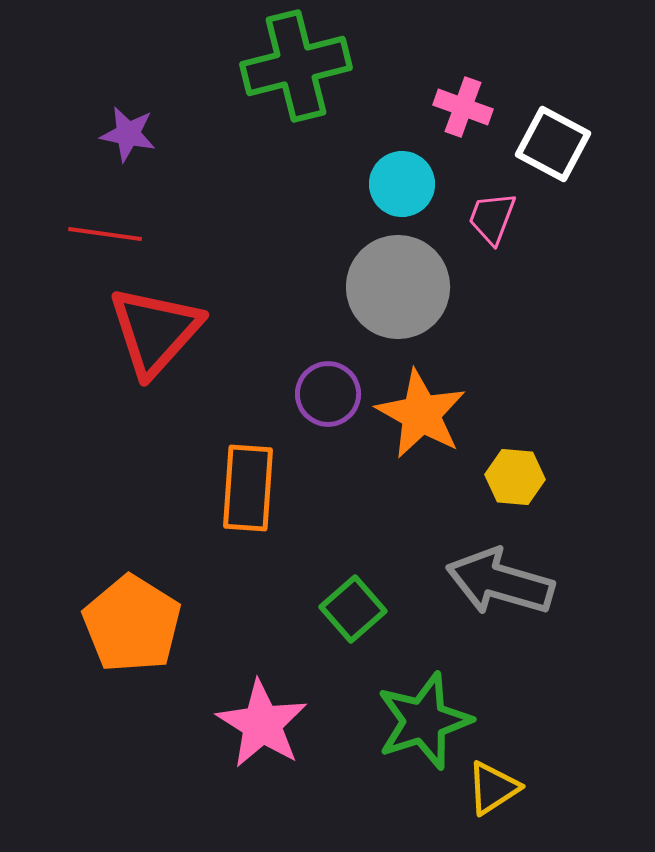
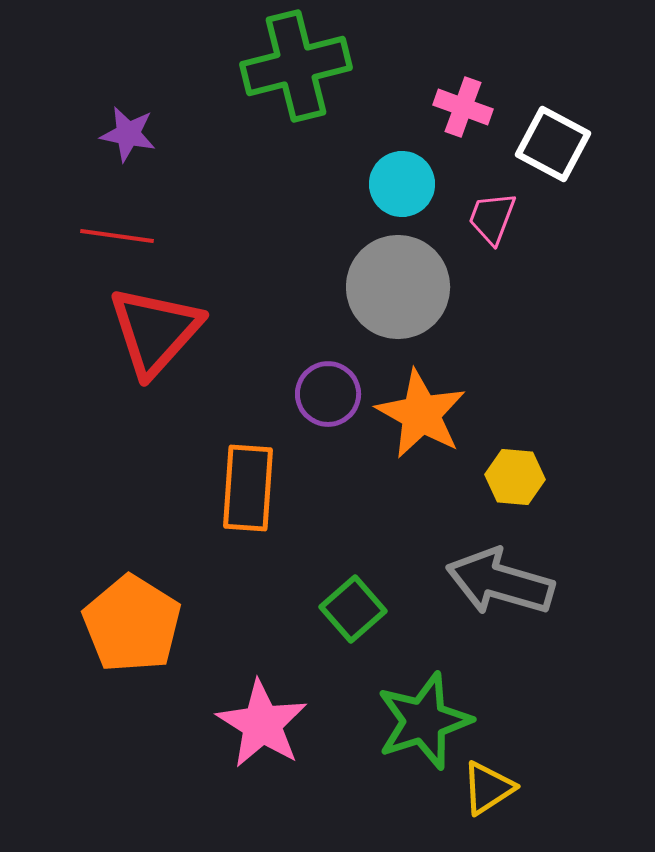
red line: moved 12 px right, 2 px down
yellow triangle: moved 5 px left
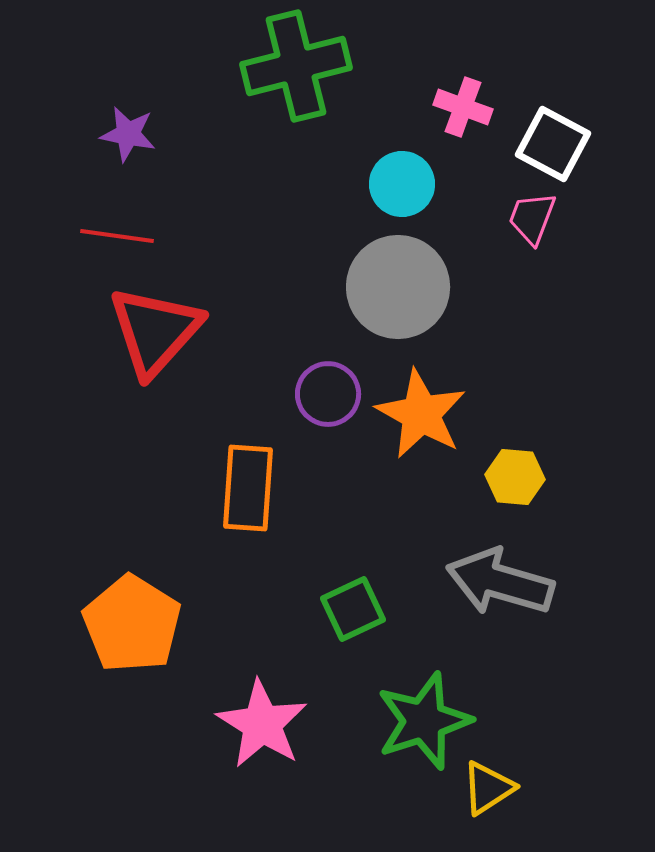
pink trapezoid: moved 40 px right
green square: rotated 16 degrees clockwise
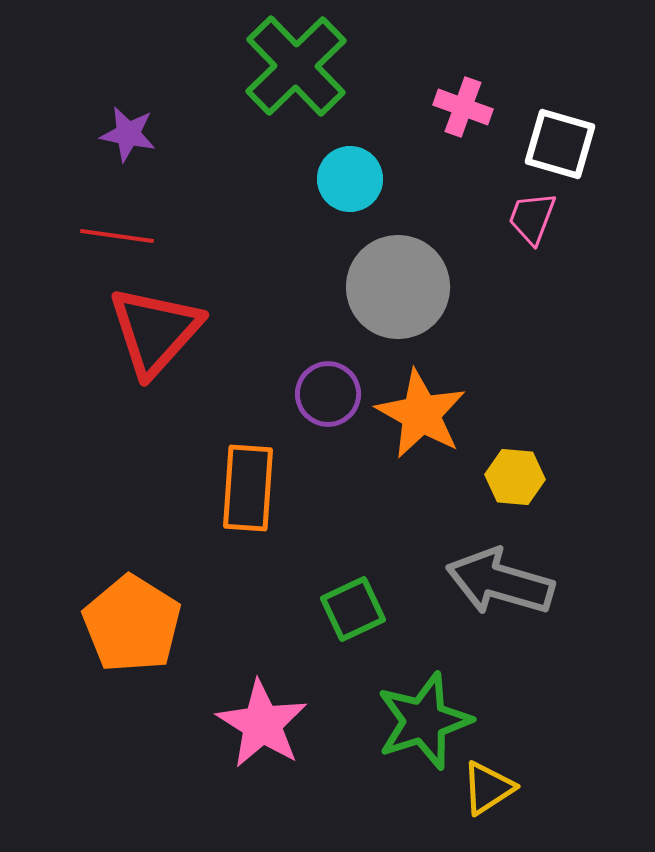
green cross: rotated 30 degrees counterclockwise
white square: moved 7 px right; rotated 12 degrees counterclockwise
cyan circle: moved 52 px left, 5 px up
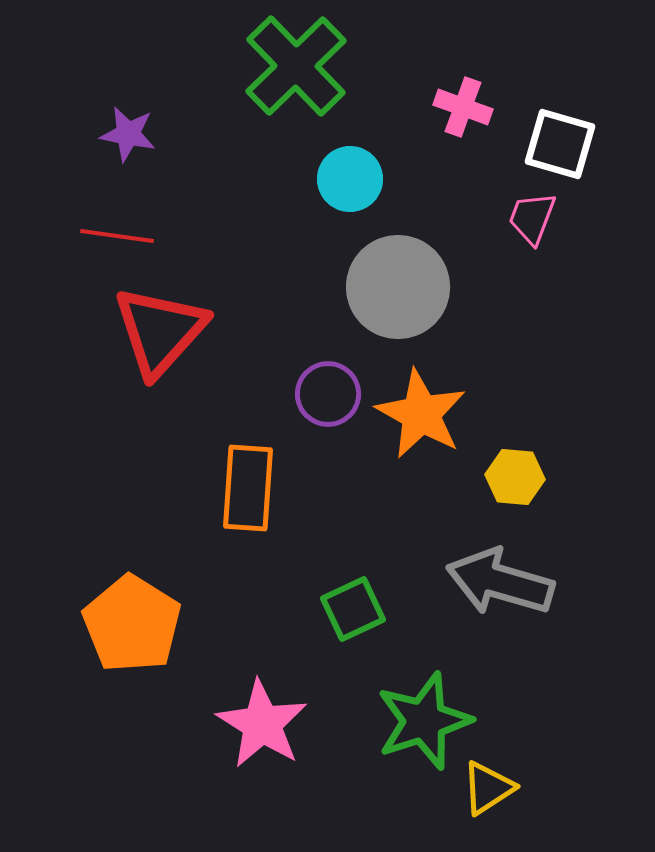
red triangle: moved 5 px right
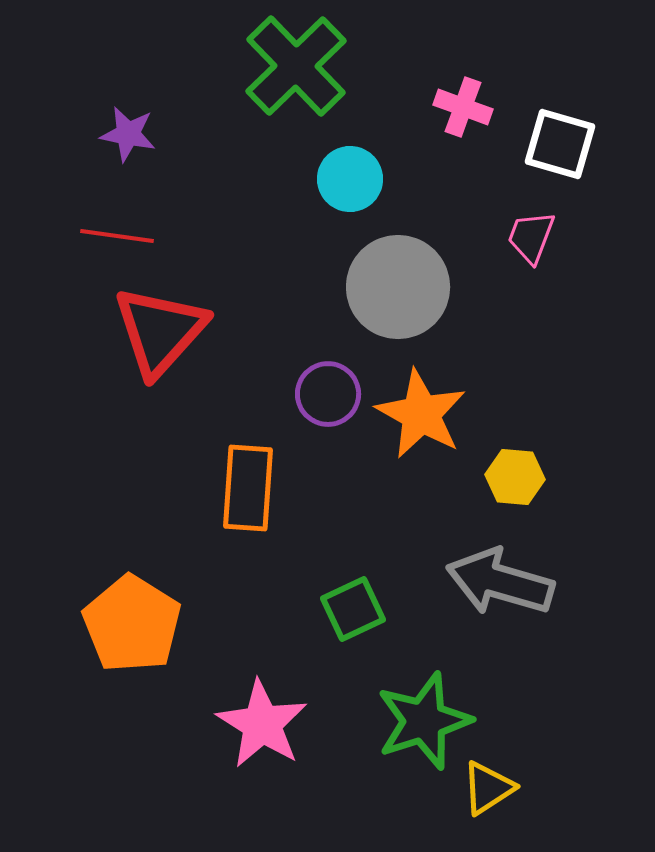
pink trapezoid: moved 1 px left, 19 px down
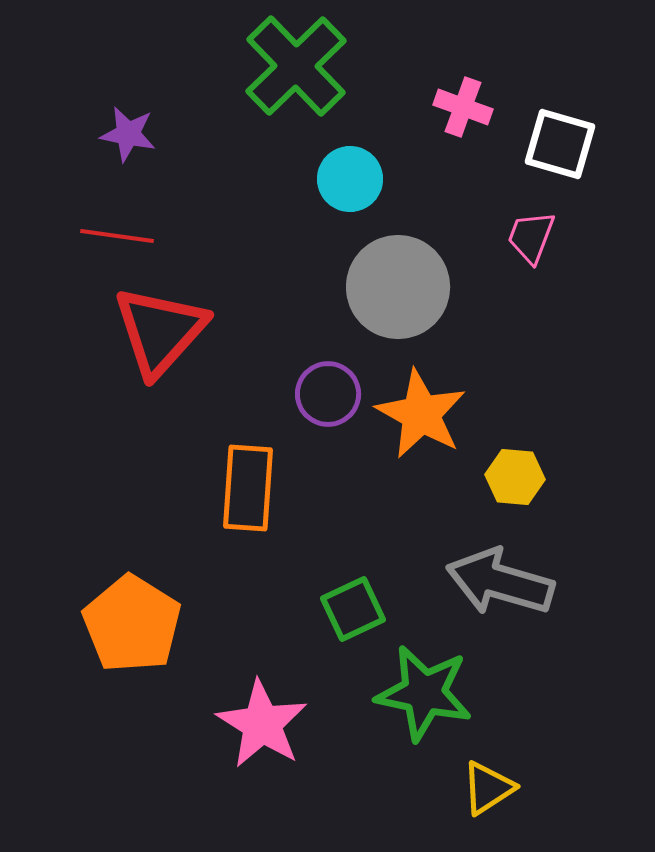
green star: moved 28 px up; rotated 30 degrees clockwise
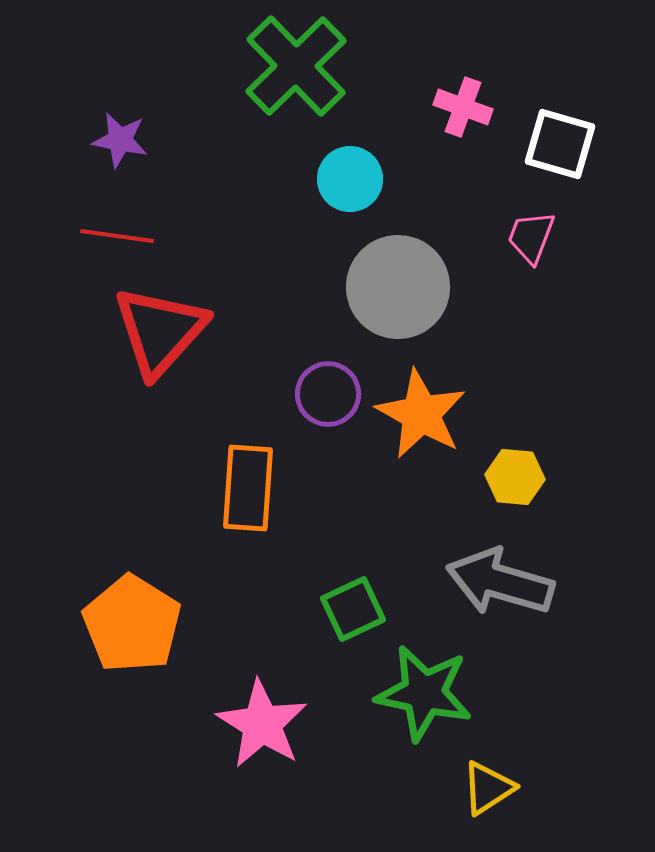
purple star: moved 8 px left, 6 px down
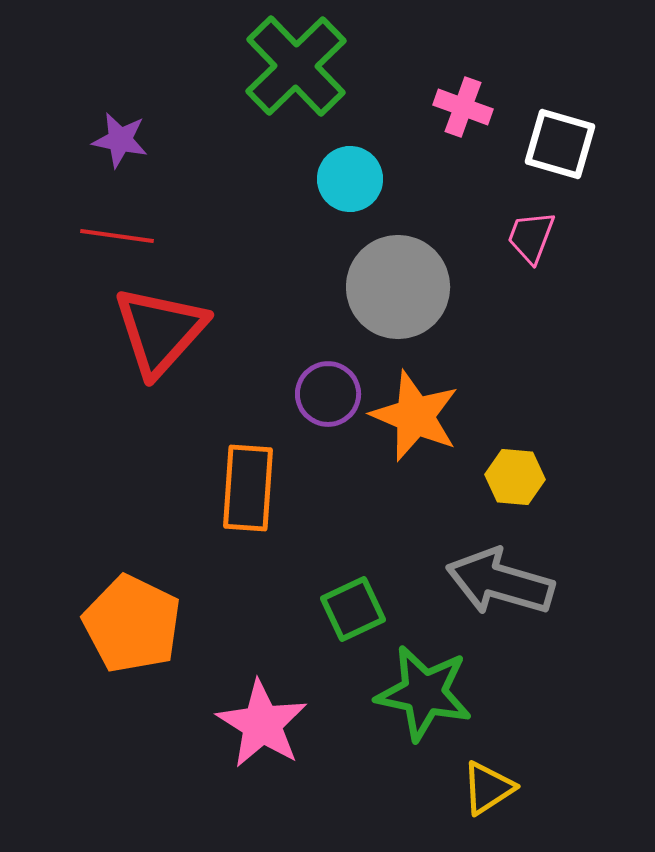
orange star: moved 6 px left, 2 px down; rotated 6 degrees counterclockwise
orange pentagon: rotated 6 degrees counterclockwise
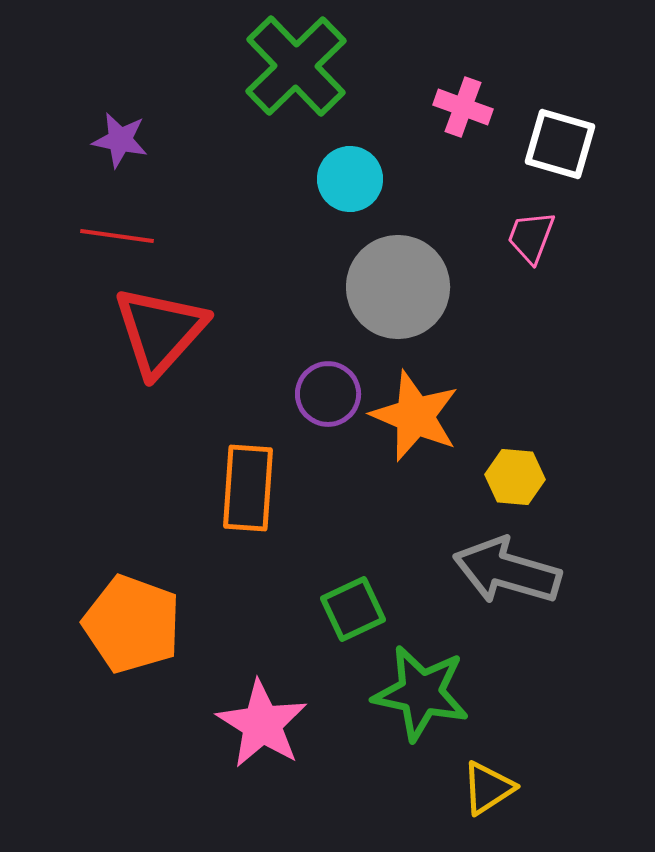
gray arrow: moved 7 px right, 11 px up
orange pentagon: rotated 6 degrees counterclockwise
green star: moved 3 px left
